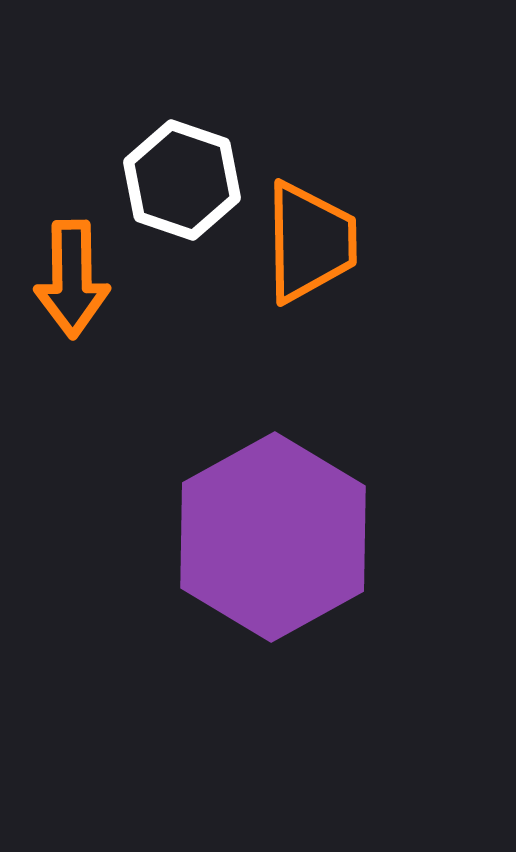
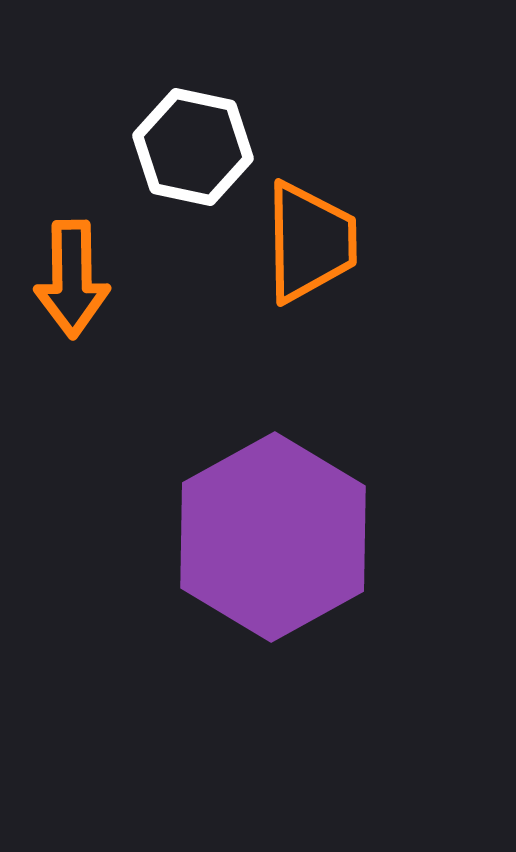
white hexagon: moved 11 px right, 33 px up; rotated 7 degrees counterclockwise
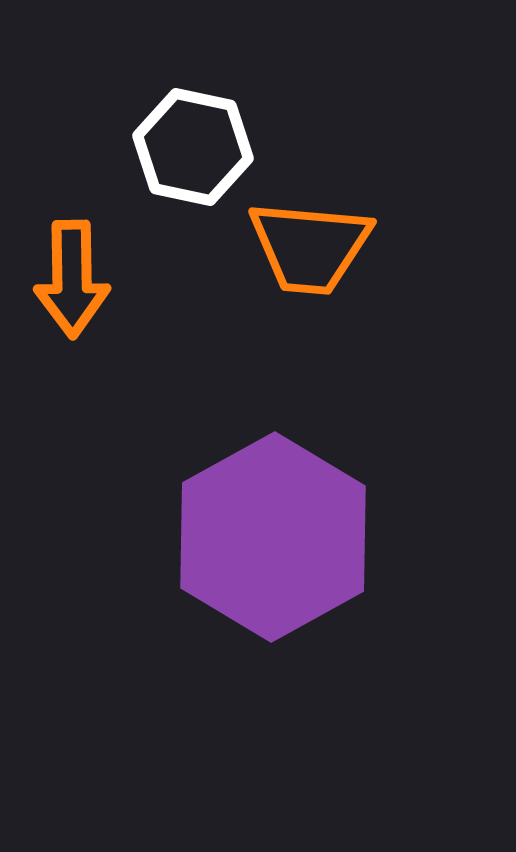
orange trapezoid: moved 5 px down; rotated 96 degrees clockwise
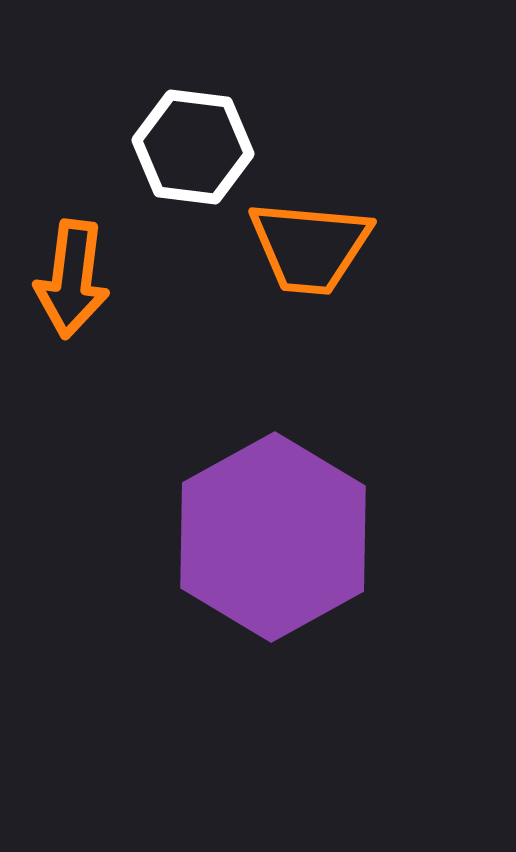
white hexagon: rotated 5 degrees counterclockwise
orange arrow: rotated 8 degrees clockwise
